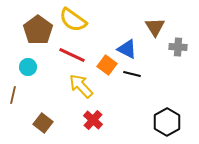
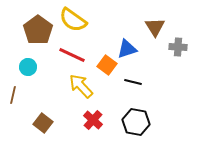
blue triangle: rotated 45 degrees counterclockwise
black line: moved 1 px right, 8 px down
black hexagon: moved 31 px left; rotated 20 degrees counterclockwise
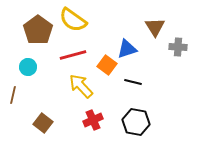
red line: moved 1 px right; rotated 40 degrees counterclockwise
red cross: rotated 24 degrees clockwise
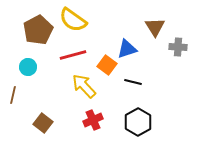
brown pentagon: rotated 8 degrees clockwise
yellow arrow: moved 3 px right
black hexagon: moved 2 px right; rotated 20 degrees clockwise
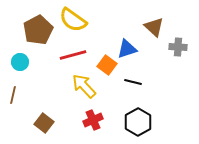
brown triangle: moved 1 px left; rotated 15 degrees counterclockwise
cyan circle: moved 8 px left, 5 px up
brown square: moved 1 px right
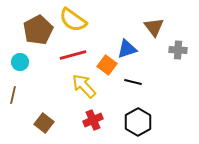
brown triangle: rotated 10 degrees clockwise
gray cross: moved 3 px down
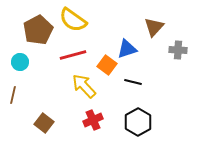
brown triangle: rotated 20 degrees clockwise
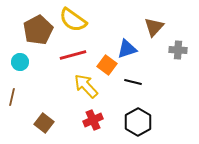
yellow arrow: moved 2 px right
brown line: moved 1 px left, 2 px down
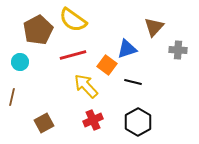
brown square: rotated 24 degrees clockwise
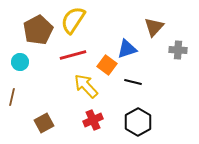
yellow semicircle: rotated 88 degrees clockwise
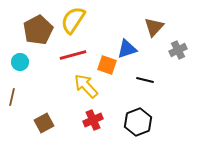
gray cross: rotated 30 degrees counterclockwise
orange square: rotated 18 degrees counterclockwise
black line: moved 12 px right, 2 px up
black hexagon: rotated 8 degrees clockwise
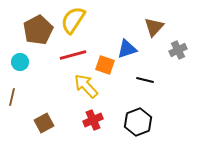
orange square: moved 2 px left
